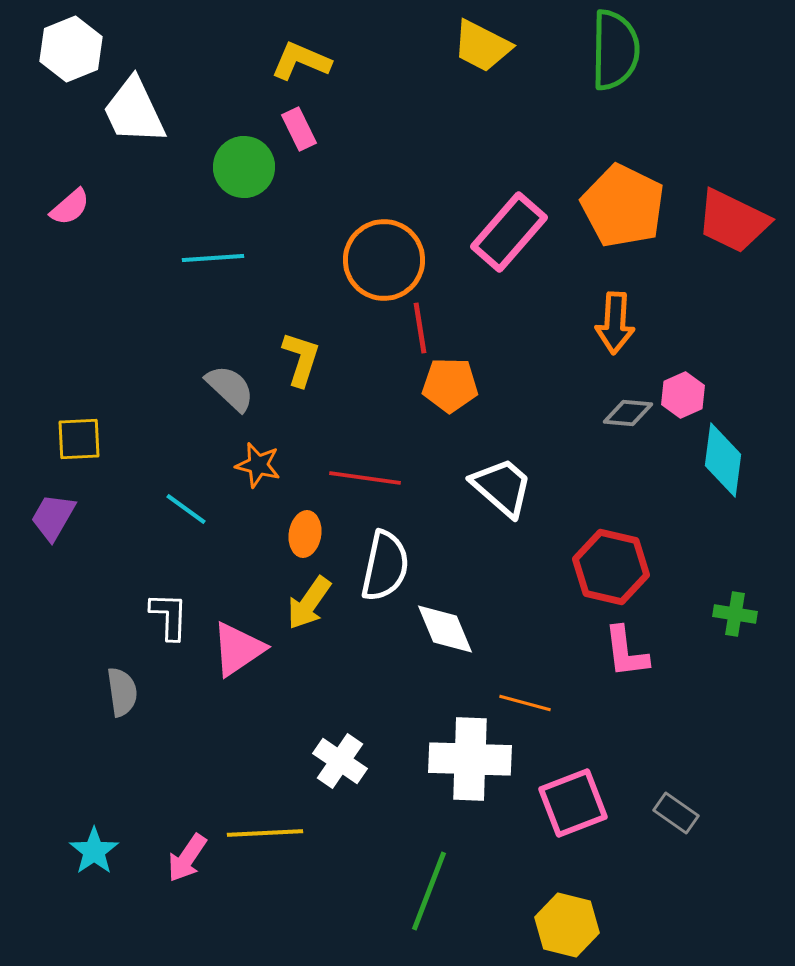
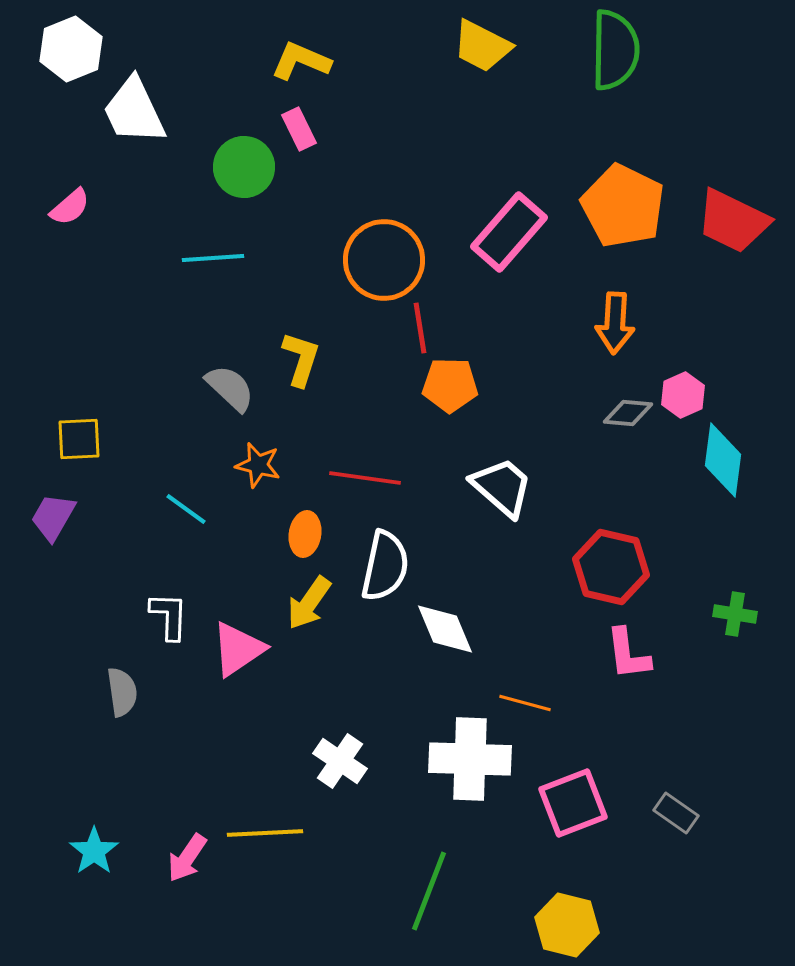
pink L-shape at (626, 652): moved 2 px right, 2 px down
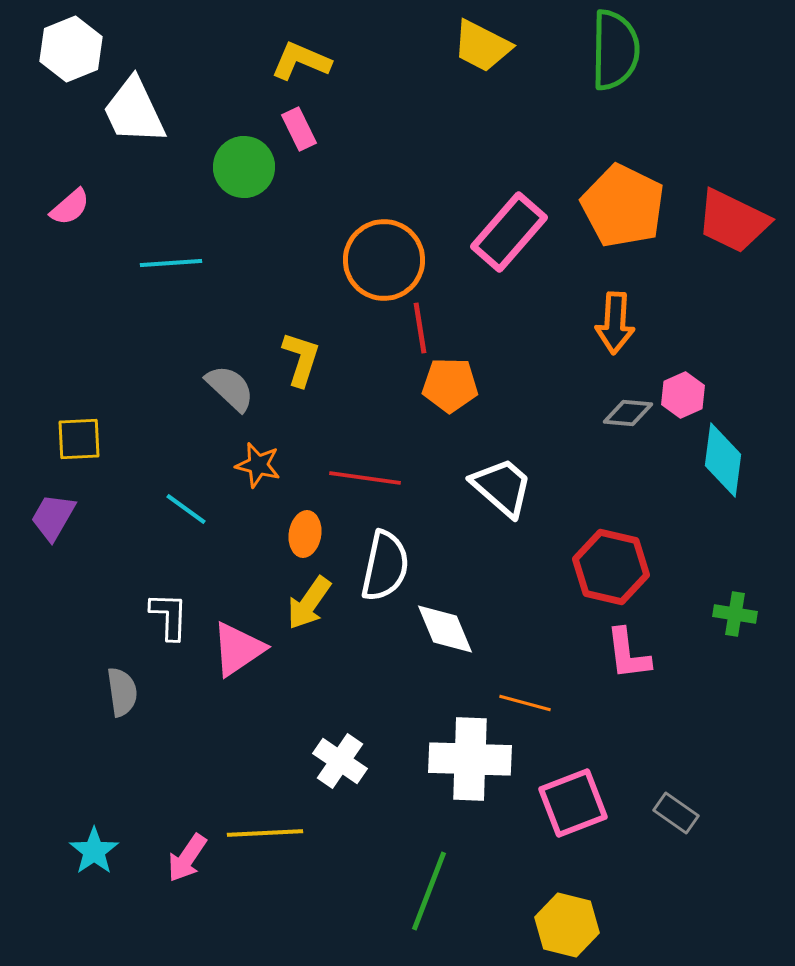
cyan line at (213, 258): moved 42 px left, 5 px down
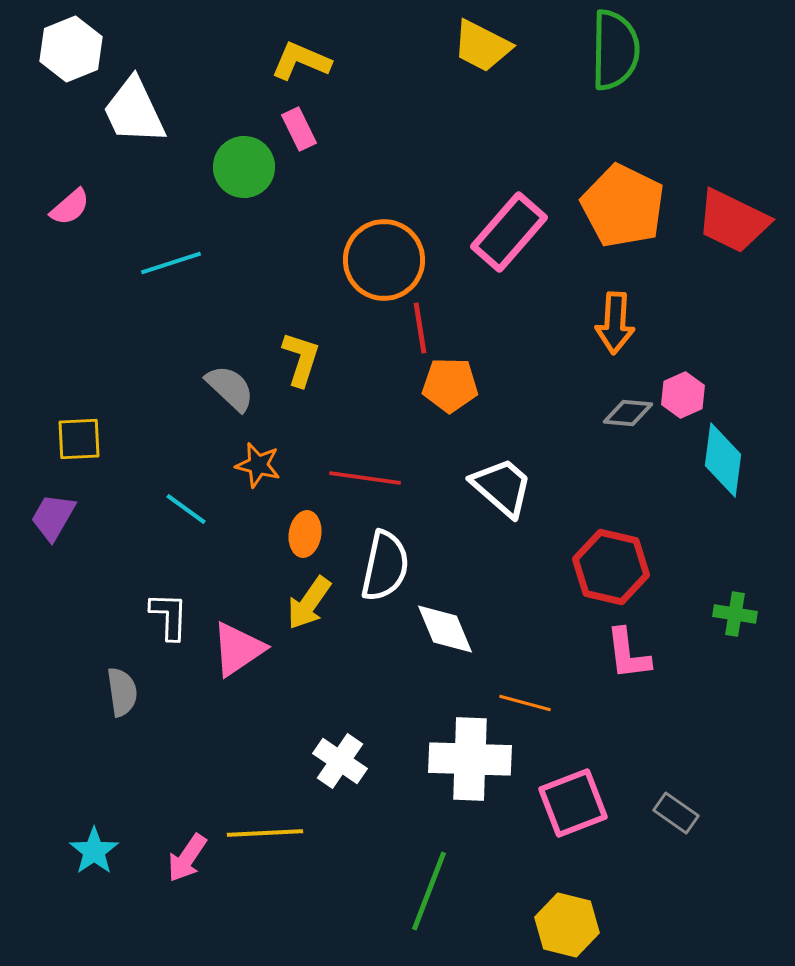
cyan line at (171, 263): rotated 14 degrees counterclockwise
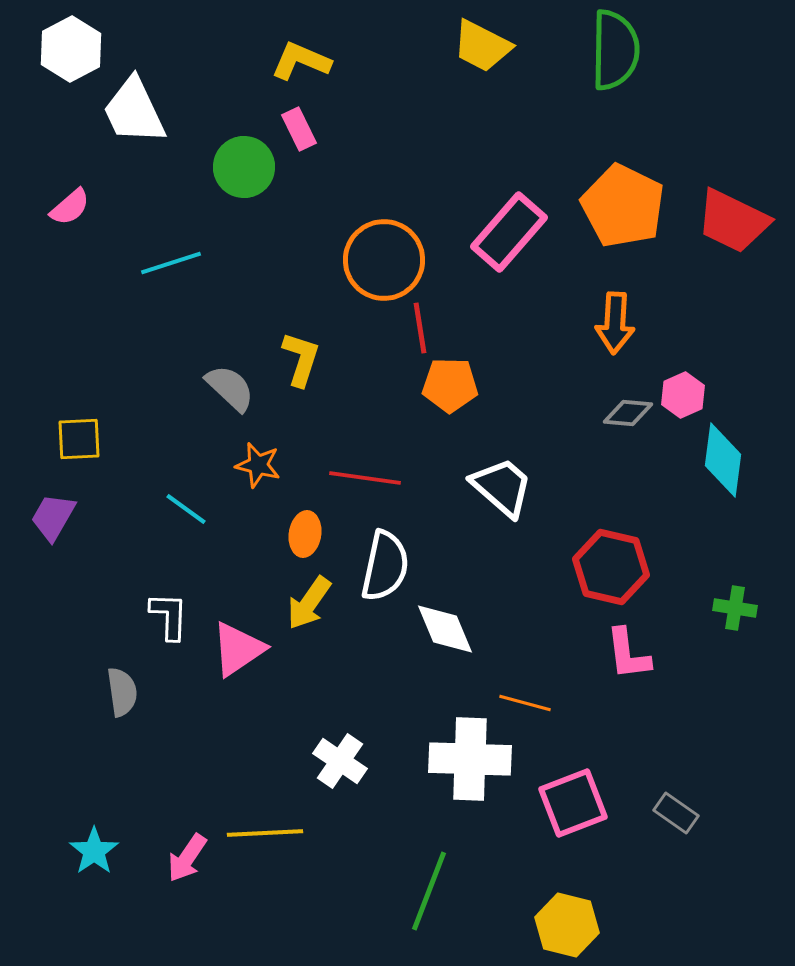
white hexagon at (71, 49): rotated 6 degrees counterclockwise
green cross at (735, 614): moved 6 px up
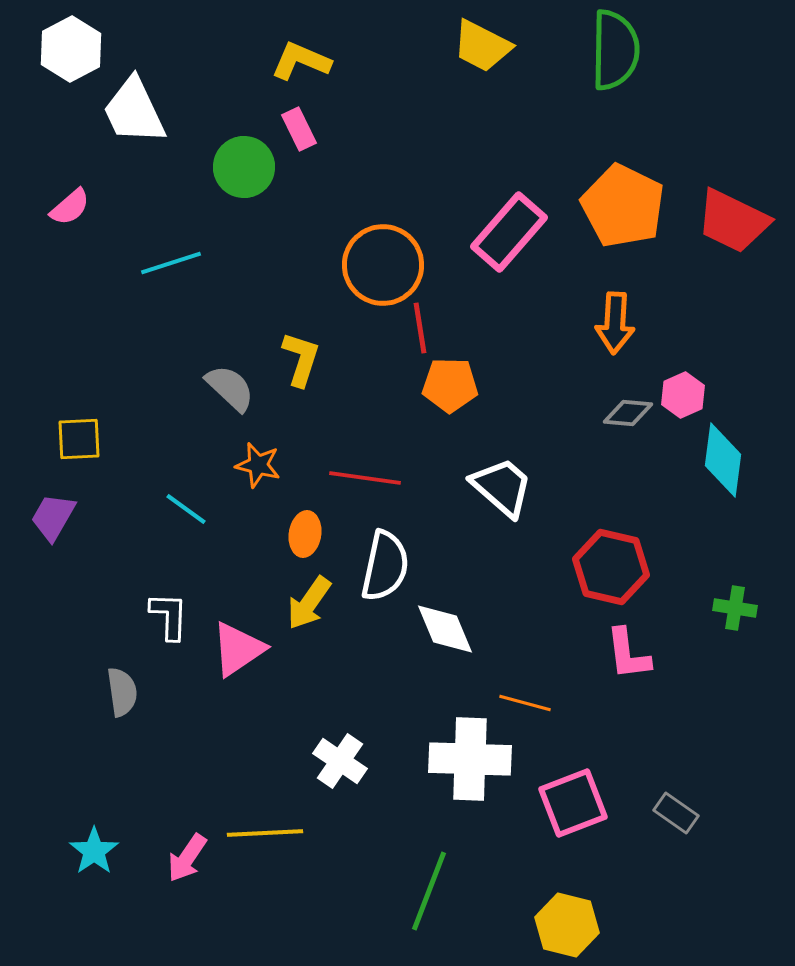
orange circle at (384, 260): moved 1 px left, 5 px down
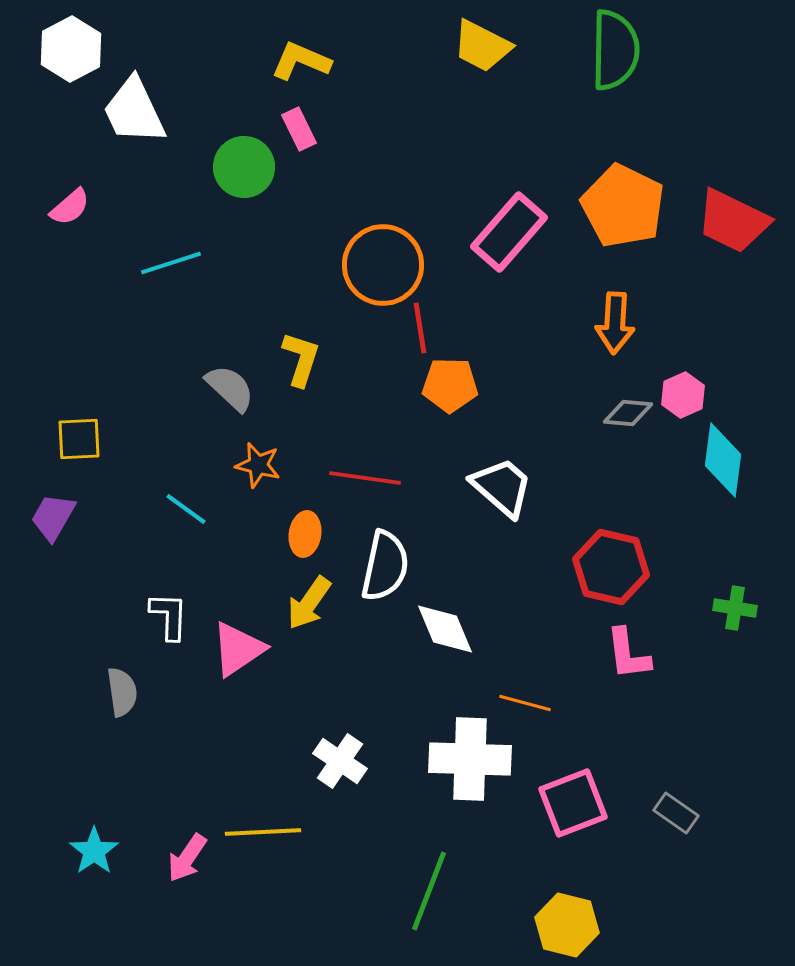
yellow line at (265, 833): moved 2 px left, 1 px up
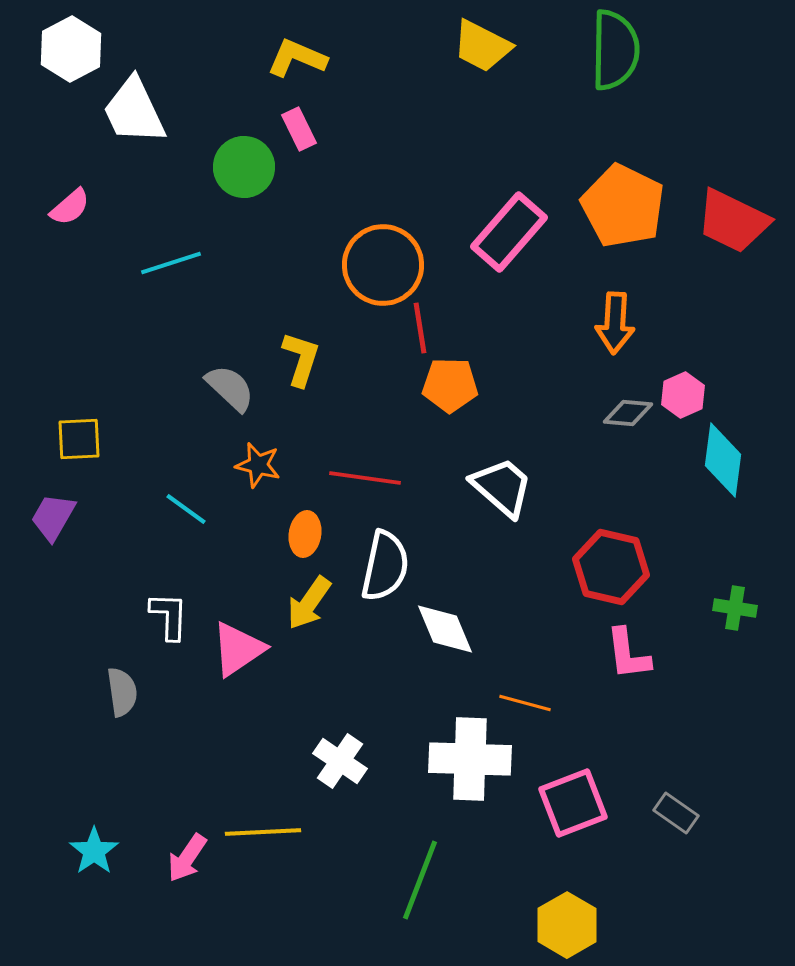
yellow L-shape at (301, 61): moved 4 px left, 3 px up
green line at (429, 891): moved 9 px left, 11 px up
yellow hexagon at (567, 925): rotated 16 degrees clockwise
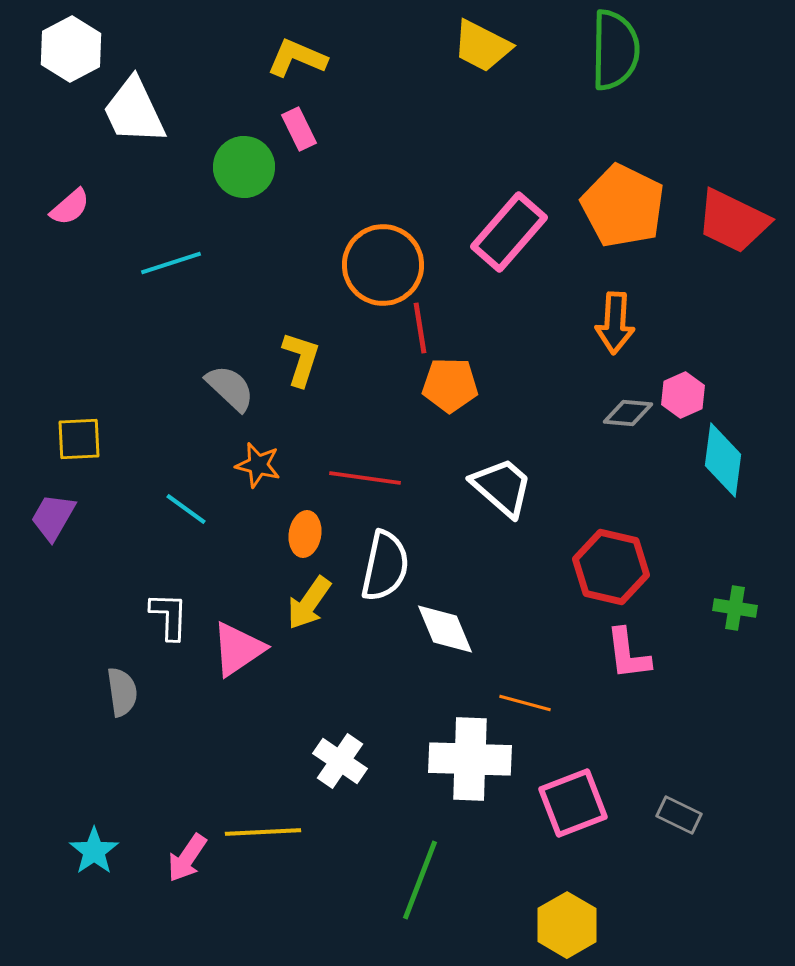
gray rectangle at (676, 813): moved 3 px right, 2 px down; rotated 9 degrees counterclockwise
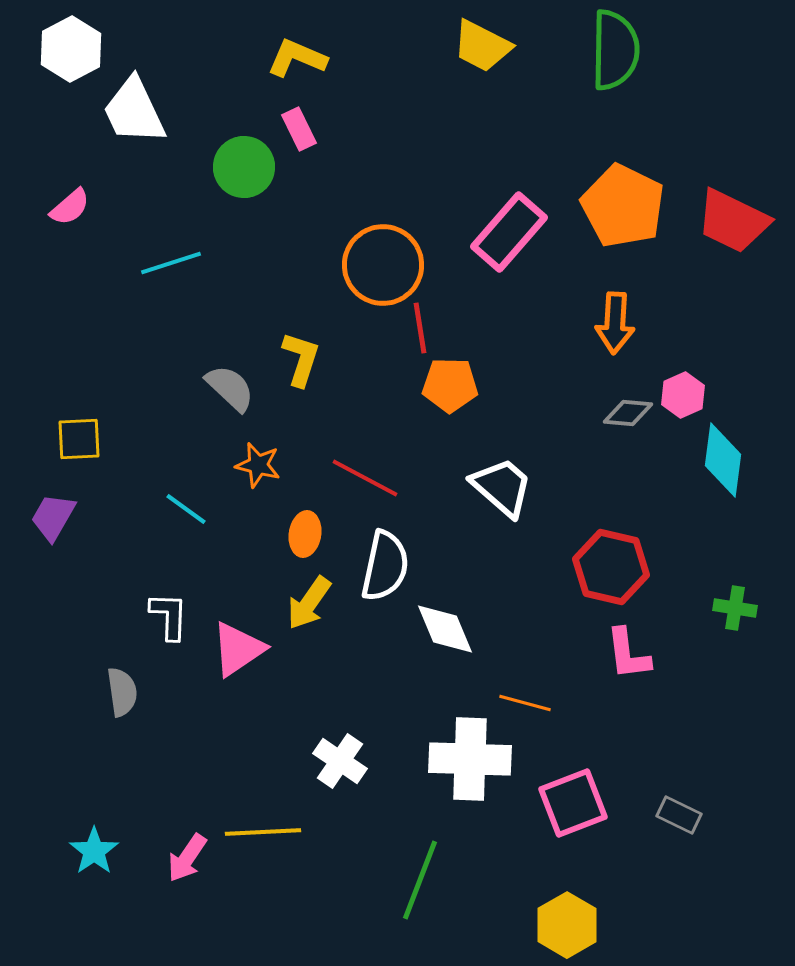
red line at (365, 478): rotated 20 degrees clockwise
